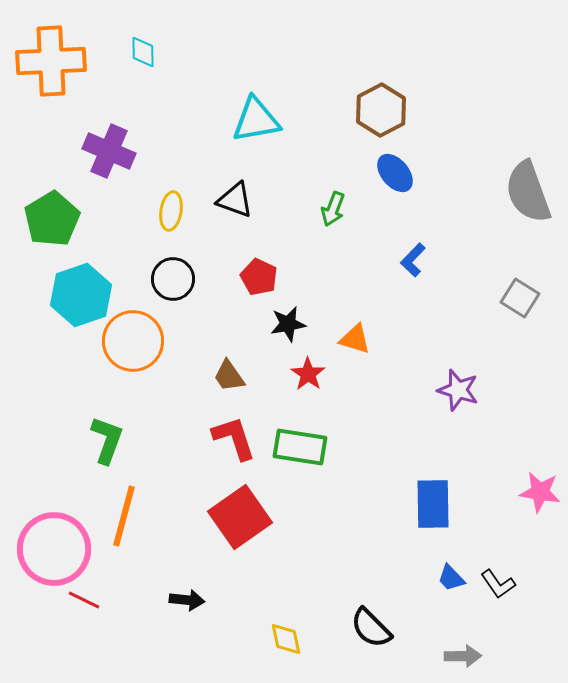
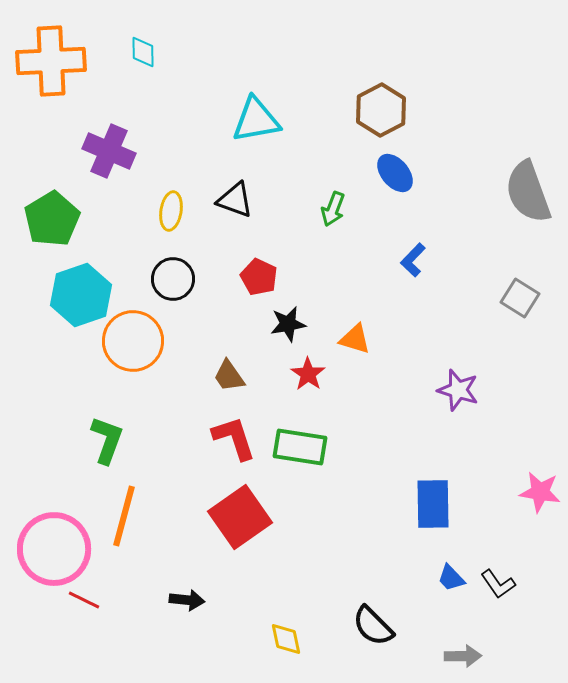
black semicircle: moved 2 px right, 2 px up
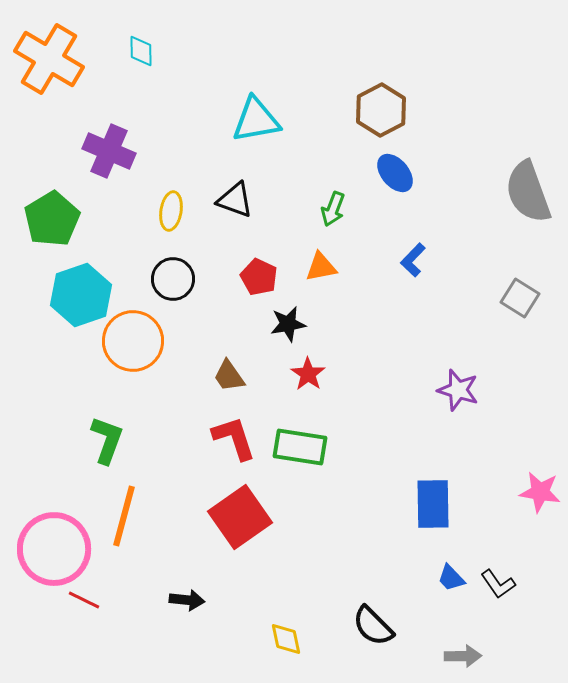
cyan diamond: moved 2 px left, 1 px up
orange cross: moved 2 px left, 2 px up; rotated 34 degrees clockwise
orange triangle: moved 34 px left, 72 px up; rotated 28 degrees counterclockwise
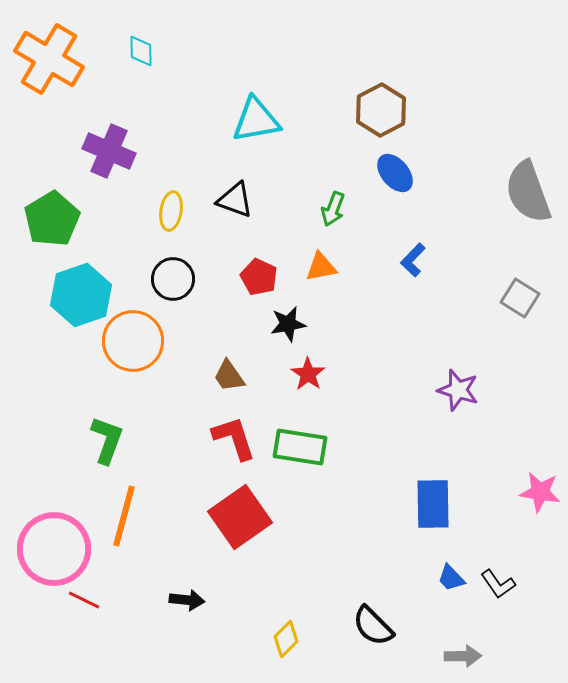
yellow diamond: rotated 57 degrees clockwise
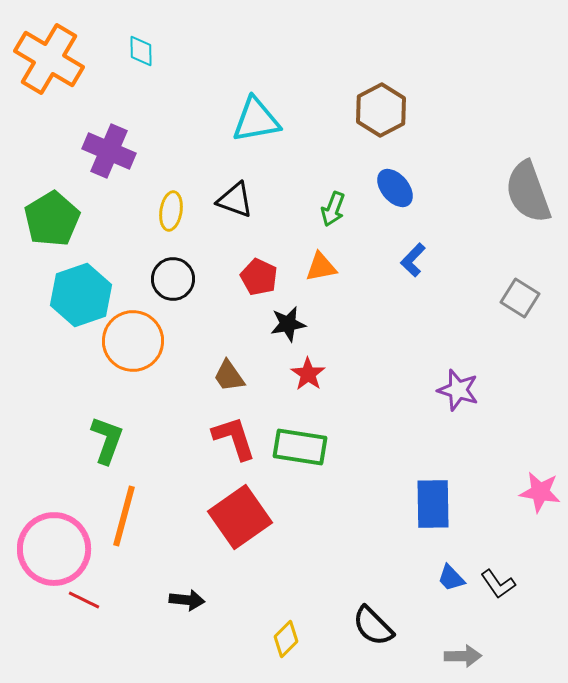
blue ellipse: moved 15 px down
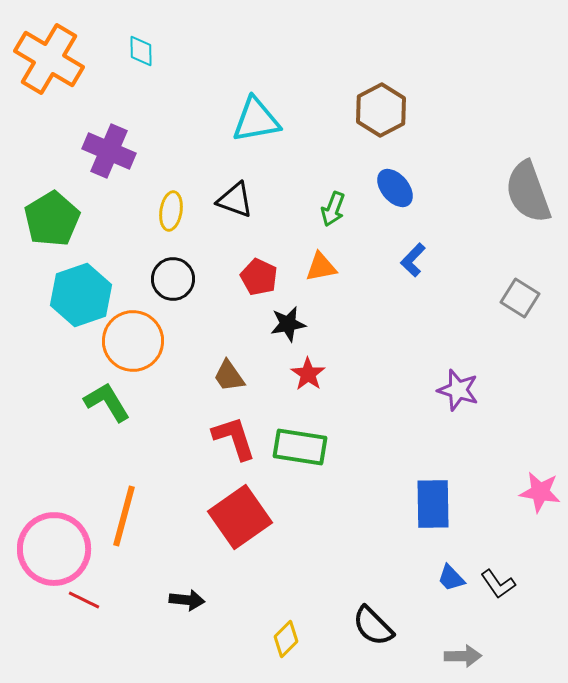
green L-shape: moved 38 px up; rotated 51 degrees counterclockwise
